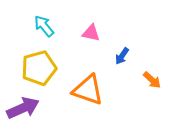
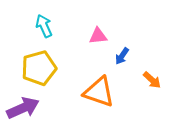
cyan arrow: rotated 15 degrees clockwise
pink triangle: moved 7 px right, 3 px down; rotated 18 degrees counterclockwise
orange triangle: moved 11 px right, 2 px down
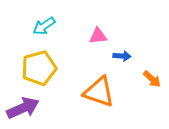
cyan arrow: rotated 100 degrees counterclockwise
blue arrow: rotated 120 degrees counterclockwise
orange arrow: moved 1 px up
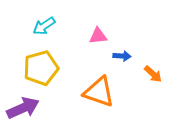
yellow pentagon: moved 2 px right
orange arrow: moved 1 px right, 5 px up
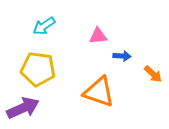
yellow pentagon: moved 3 px left, 1 px down; rotated 24 degrees clockwise
